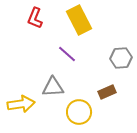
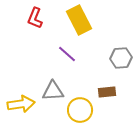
gray triangle: moved 4 px down
brown rectangle: rotated 18 degrees clockwise
yellow circle: moved 1 px right, 2 px up
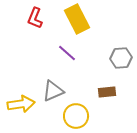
yellow rectangle: moved 2 px left, 1 px up
purple line: moved 1 px up
gray triangle: rotated 20 degrees counterclockwise
yellow circle: moved 4 px left, 6 px down
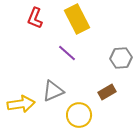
brown rectangle: rotated 24 degrees counterclockwise
yellow circle: moved 3 px right, 1 px up
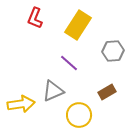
yellow rectangle: moved 1 px right, 6 px down; rotated 60 degrees clockwise
purple line: moved 2 px right, 10 px down
gray hexagon: moved 8 px left, 7 px up
